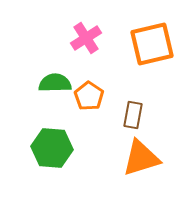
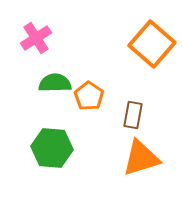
pink cross: moved 50 px left
orange square: rotated 36 degrees counterclockwise
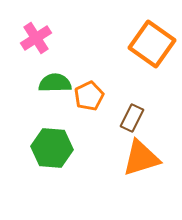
orange square: rotated 6 degrees counterclockwise
orange pentagon: rotated 12 degrees clockwise
brown rectangle: moved 1 px left, 3 px down; rotated 16 degrees clockwise
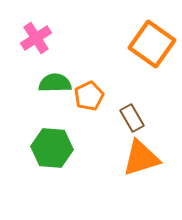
brown rectangle: rotated 56 degrees counterclockwise
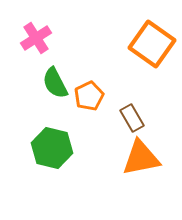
green semicircle: rotated 116 degrees counterclockwise
green hexagon: rotated 9 degrees clockwise
orange triangle: rotated 6 degrees clockwise
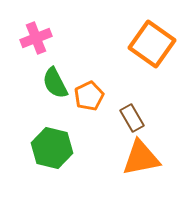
pink cross: rotated 12 degrees clockwise
